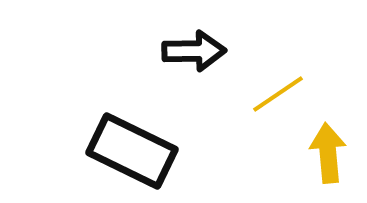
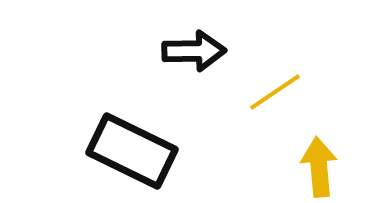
yellow line: moved 3 px left, 2 px up
yellow arrow: moved 9 px left, 14 px down
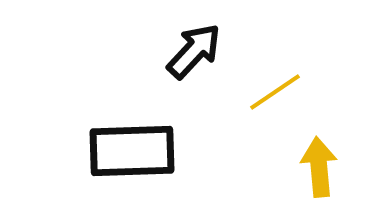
black arrow: rotated 46 degrees counterclockwise
black rectangle: rotated 28 degrees counterclockwise
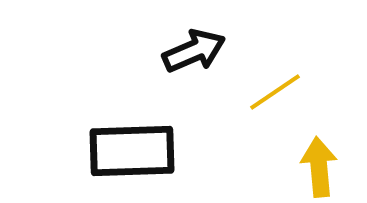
black arrow: rotated 24 degrees clockwise
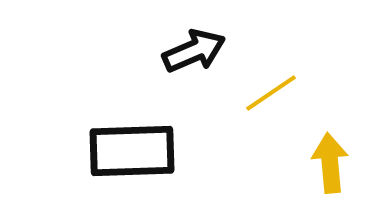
yellow line: moved 4 px left, 1 px down
yellow arrow: moved 11 px right, 4 px up
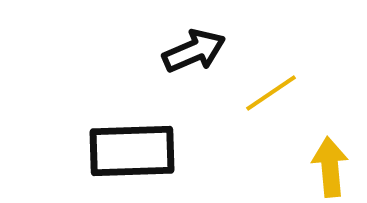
yellow arrow: moved 4 px down
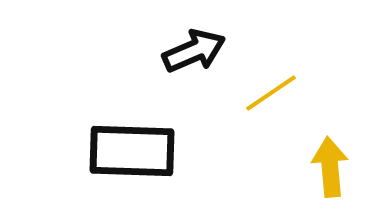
black rectangle: rotated 4 degrees clockwise
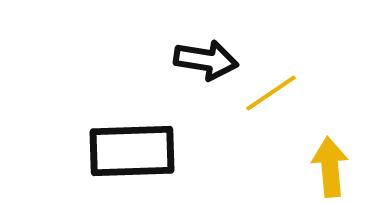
black arrow: moved 12 px right, 9 px down; rotated 32 degrees clockwise
black rectangle: rotated 4 degrees counterclockwise
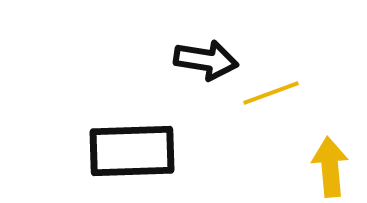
yellow line: rotated 14 degrees clockwise
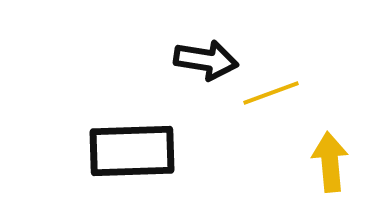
yellow arrow: moved 5 px up
